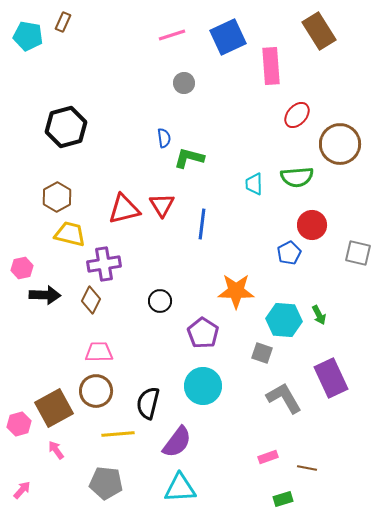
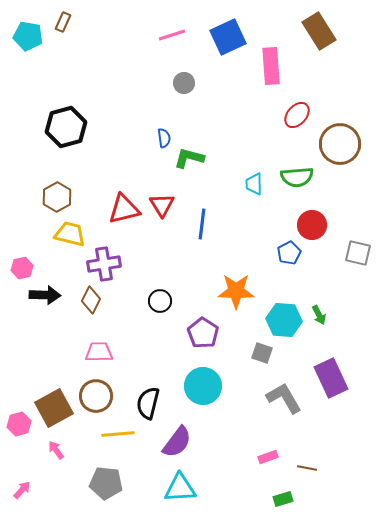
brown circle at (96, 391): moved 5 px down
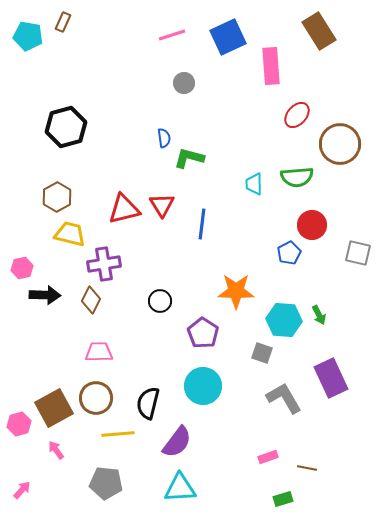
brown circle at (96, 396): moved 2 px down
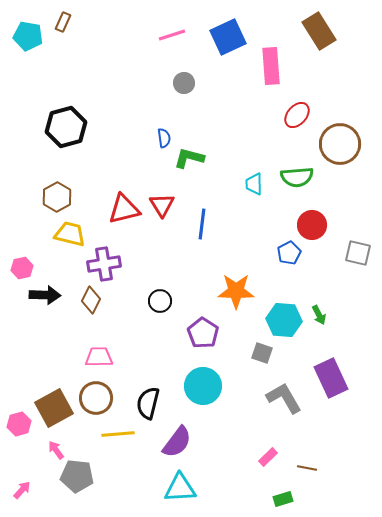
pink trapezoid at (99, 352): moved 5 px down
pink rectangle at (268, 457): rotated 24 degrees counterclockwise
gray pentagon at (106, 483): moved 29 px left, 7 px up
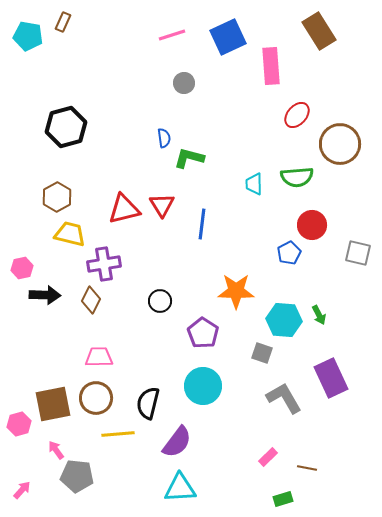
brown square at (54, 408): moved 1 px left, 4 px up; rotated 18 degrees clockwise
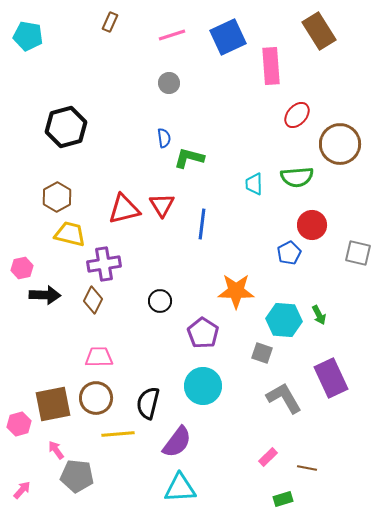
brown rectangle at (63, 22): moved 47 px right
gray circle at (184, 83): moved 15 px left
brown diamond at (91, 300): moved 2 px right
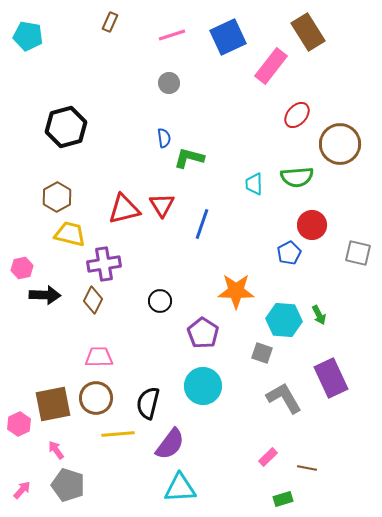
brown rectangle at (319, 31): moved 11 px left, 1 px down
pink rectangle at (271, 66): rotated 42 degrees clockwise
blue line at (202, 224): rotated 12 degrees clockwise
pink hexagon at (19, 424): rotated 10 degrees counterclockwise
purple semicircle at (177, 442): moved 7 px left, 2 px down
gray pentagon at (77, 476): moved 9 px left, 9 px down; rotated 12 degrees clockwise
